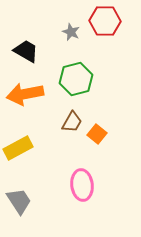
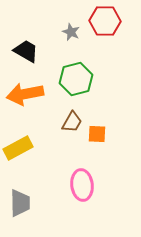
orange square: rotated 36 degrees counterclockwise
gray trapezoid: moved 1 px right, 2 px down; rotated 32 degrees clockwise
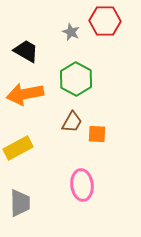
green hexagon: rotated 16 degrees counterclockwise
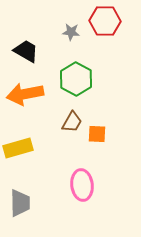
gray star: rotated 18 degrees counterclockwise
yellow rectangle: rotated 12 degrees clockwise
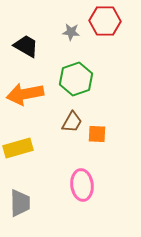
black trapezoid: moved 5 px up
green hexagon: rotated 12 degrees clockwise
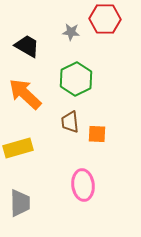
red hexagon: moved 2 px up
black trapezoid: moved 1 px right
green hexagon: rotated 8 degrees counterclockwise
orange arrow: rotated 54 degrees clockwise
brown trapezoid: moved 2 px left; rotated 145 degrees clockwise
pink ellipse: moved 1 px right
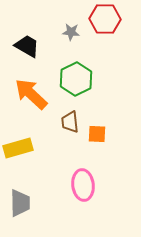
orange arrow: moved 6 px right
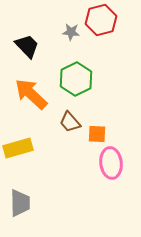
red hexagon: moved 4 px left, 1 px down; rotated 16 degrees counterclockwise
black trapezoid: rotated 16 degrees clockwise
brown trapezoid: rotated 35 degrees counterclockwise
pink ellipse: moved 28 px right, 22 px up
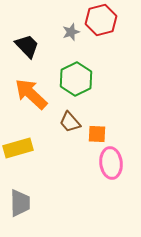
gray star: rotated 24 degrees counterclockwise
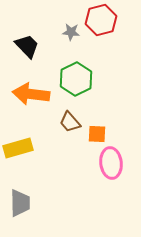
gray star: rotated 24 degrees clockwise
orange arrow: rotated 36 degrees counterclockwise
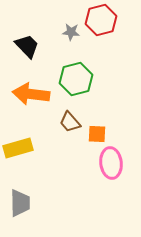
green hexagon: rotated 12 degrees clockwise
